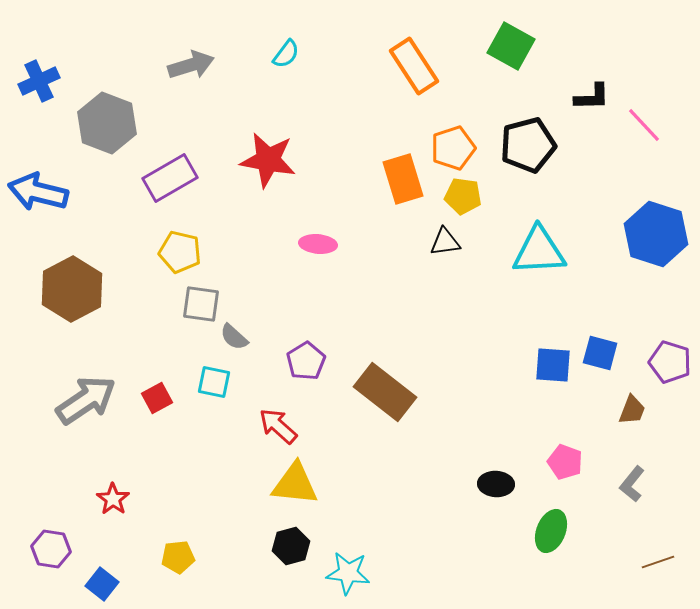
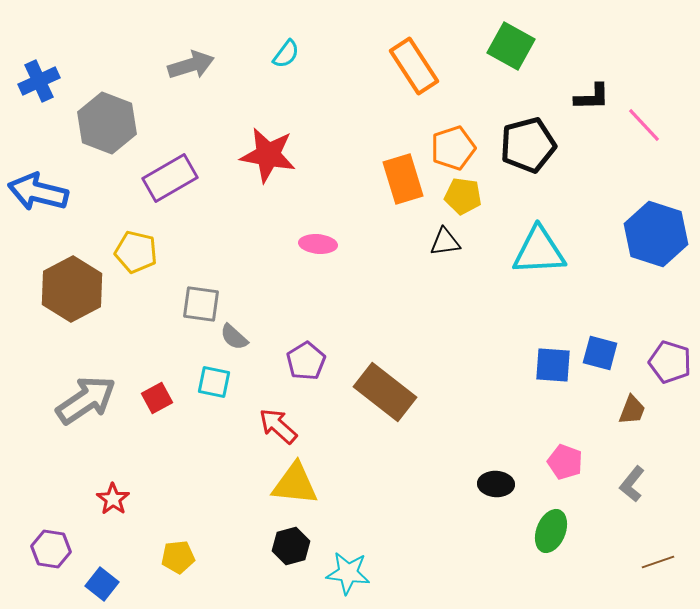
red star at (268, 160): moved 5 px up
yellow pentagon at (180, 252): moved 44 px left
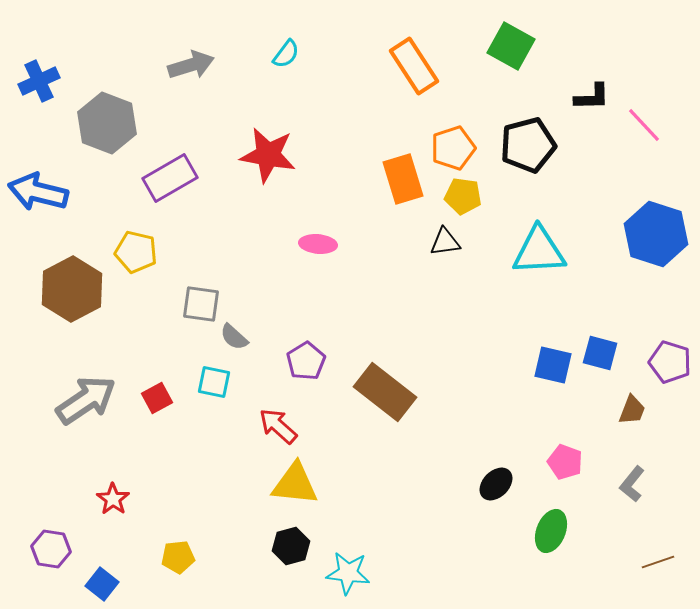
blue square at (553, 365): rotated 9 degrees clockwise
black ellipse at (496, 484): rotated 48 degrees counterclockwise
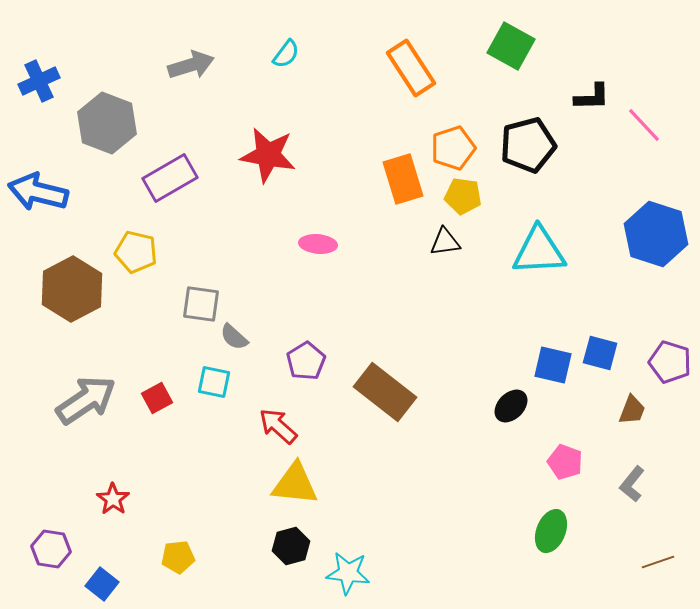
orange rectangle at (414, 66): moved 3 px left, 2 px down
black ellipse at (496, 484): moved 15 px right, 78 px up
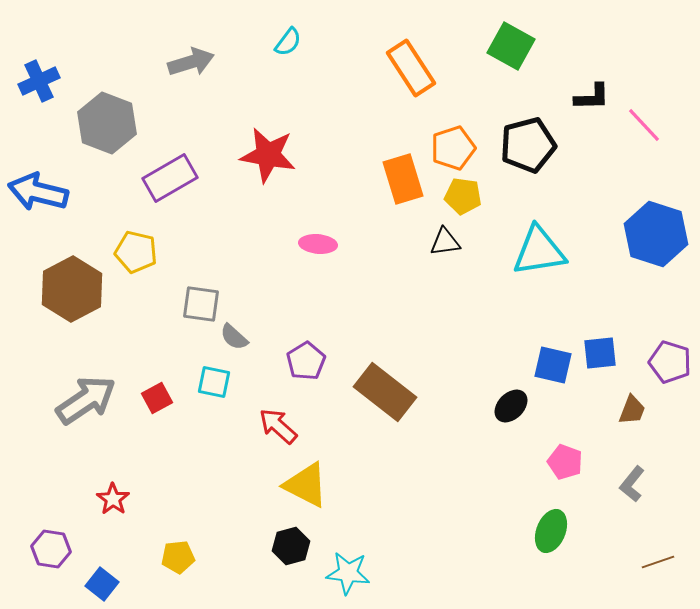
cyan semicircle at (286, 54): moved 2 px right, 12 px up
gray arrow at (191, 65): moved 3 px up
cyan triangle at (539, 251): rotated 6 degrees counterclockwise
blue square at (600, 353): rotated 21 degrees counterclockwise
yellow triangle at (295, 484): moved 11 px right, 1 px down; rotated 21 degrees clockwise
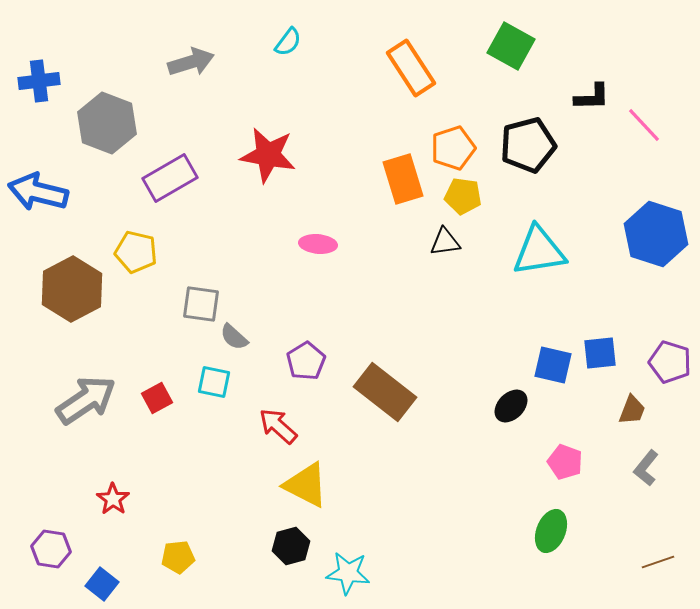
blue cross at (39, 81): rotated 18 degrees clockwise
gray L-shape at (632, 484): moved 14 px right, 16 px up
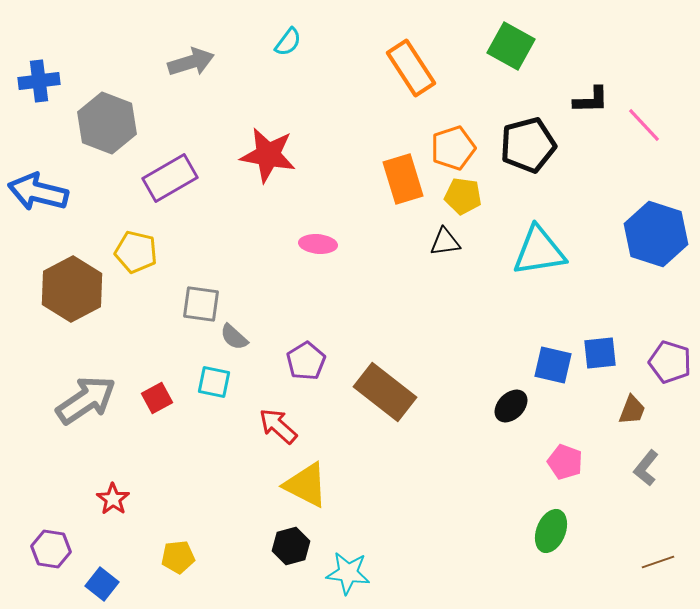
black L-shape at (592, 97): moved 1 px left, 3 px down
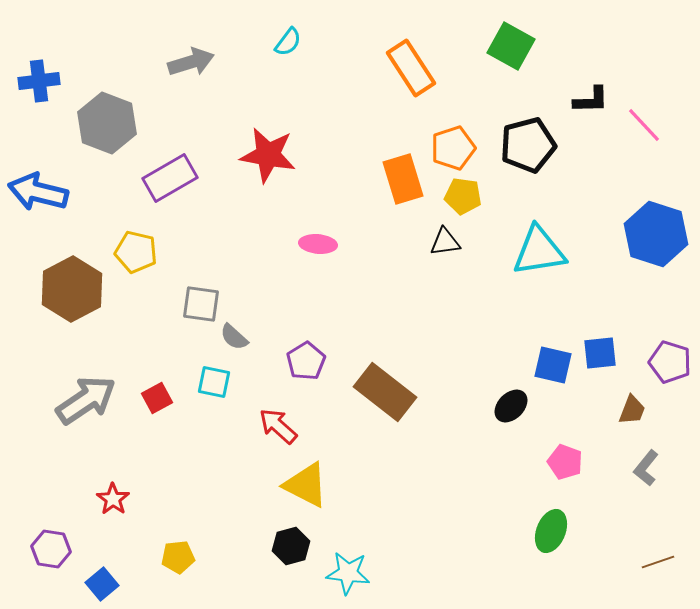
blue square at (102, 584): rotated 12 degrees clockwise
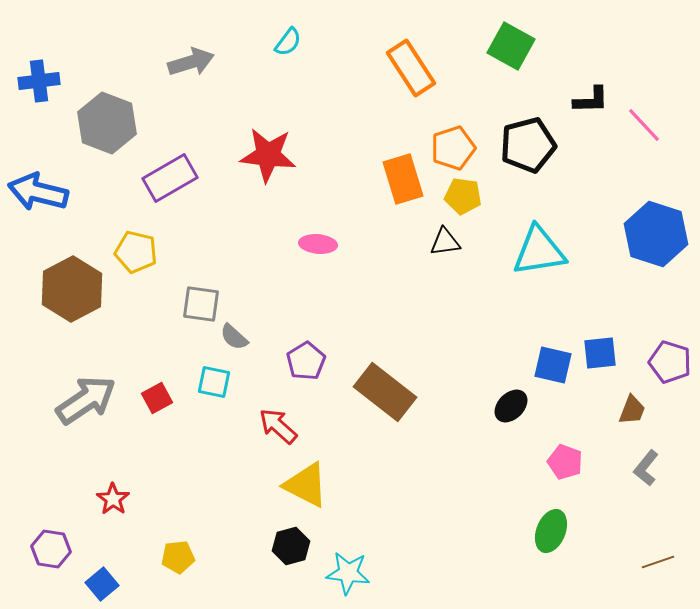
red star at (268, 155): rotated 4 degrees counterclockwise
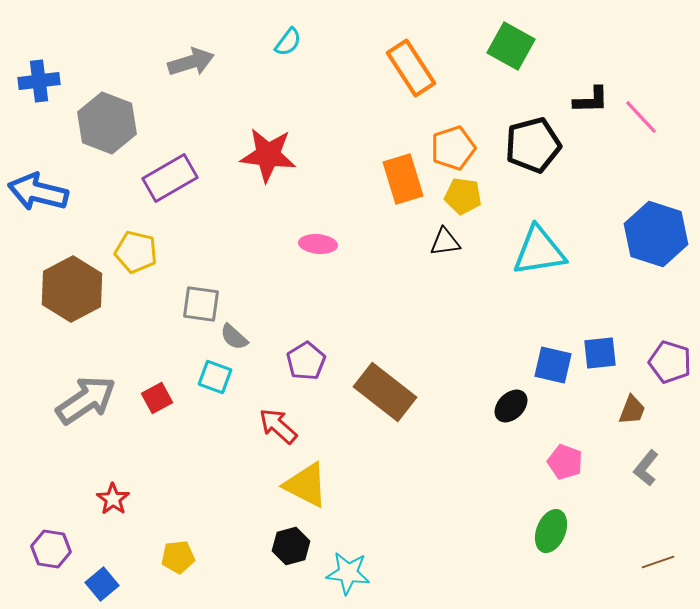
pink line at (644, 125): moved 3 px left, 8 px up
black pentagon at (528, 145): moved 5 px right
cyan square at (214, 382): moved 1 px right, 5 px up; rotated 8 degrees clockwise
